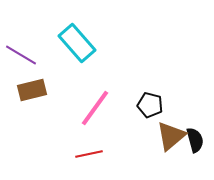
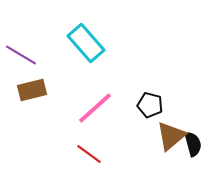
cyan rectangle: moved 9 px right
pink line: rotated 12 degrees clockwise
black semicircle: moved 2 px left, 4 px down
red line: rotated 48 degrees clockwise
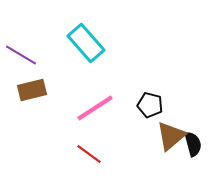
pink line: rotated 9 degrees clockwise
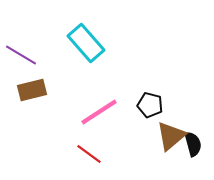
pink line: moved 4 px right, 4 px down
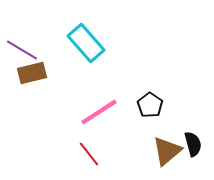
purple line: moved 1 px right, 5 px up
brown rectangle: moved 17 px up
black pentagon: rotated 20 degrees clockwise
brown triangle: moved 4 px left, 15 px down
red line: rotated 16 degrees clockwise
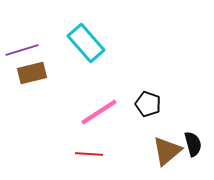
purple line: rotated 48 degrees counterclockwise
black pentagon: moved 2 px left, 1 px up; rotated 15 degrees counterclockwise
red line: rotated 48 degrees counterclockwise
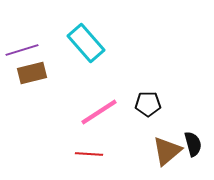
black pentagon: rotated 20 degrees counterclockwise
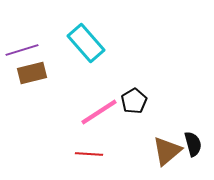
black pentagon: moved 14 px left, 3 px up; rotated 30 degrees counterclockwise
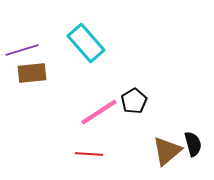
brown rectangle: rotated 8 degrees clockwise
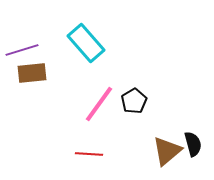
pink line: moved 8 px up; rotated 21 degrees counterclockwise
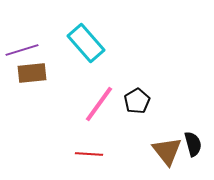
black pentagon: moved 3 px right
brown triangle: rotated 28 degrees counterclockwise
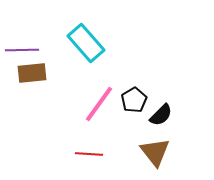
purple line: rotated 16 degrees clockwise
black pentagon: moved 3 px left, 1 px up
black semicircle: moved 32 px left, 29 px up; rotated 60 degrees clockwise
brown triangle: moved 12 px left, 1 px down
